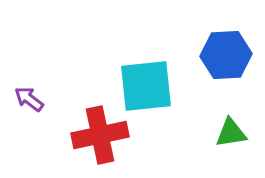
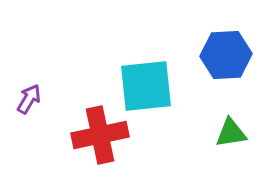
purple arrow: rotated 84 degrees clockwise
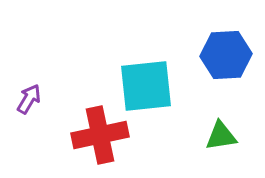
green triangle: moved 10 px left, 3 px down
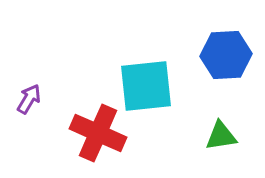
red cross: moved 2 px left, 2 px up; rotated 36 degrees clockwise
